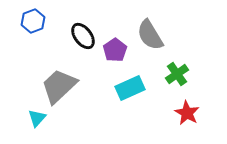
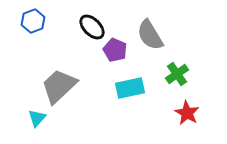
black ellipse: moved 9 px right, 9 px up; rotated 8 degrees counterclockwise
purple pentagon: rotated 15 degrees counterclockwise
cyan rectangle: rotated 12 degrees clockwise
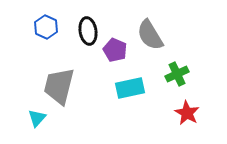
blue hexagon: moved 13 px right, 6 px down; rotated 15 degrees counterclockwise
black ellipse: moved 4 px left, 4 px down; rotated 36 degrees clockwise
green cross: rotated 10 degrees clockwise
gray trapezoid: rotated 33 degrees counterclockwise
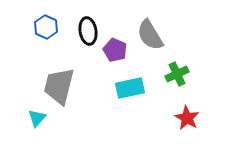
red star: moved 5 px down
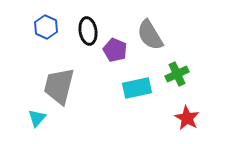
cyan rectangle: moved 7 px right
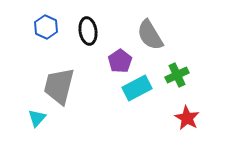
purple pentagon: moved 5 px right, 11 px down; rotated 15 degrees clockwise
green cross: moved 1 px down
cyan rectangle: rotated 16 degrees counterclockwise
